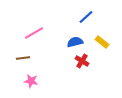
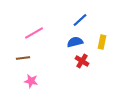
blue line: moved 6 px left, 3 px down
yellow rectangle: rotated 64 degrees clockwise
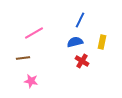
blue line: rotated 21 degrees counterclockwise
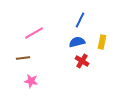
blue semicircle: moved 2 px right
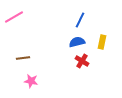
pink line: moved 20 px left, 16 px up
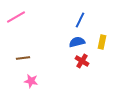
pink line: moved 2 px right
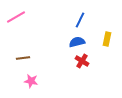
yellow rectangle: moved 5 px right, 3 px up
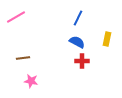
blue line: moved 2 px left, 2 px up
blue semicircle: rotated 42 degrees clockwise
red cross: rotated 32 degrees counterclockwise
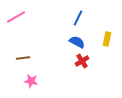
red cross: rotated 32 degrees counterclockwise
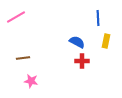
blue line: moved 20 px right; rotated 28 degrees counterclockwise
yellow rectangle: moved 1 px left, 2 px down
red cross: rotated 32 degrees clockwise
